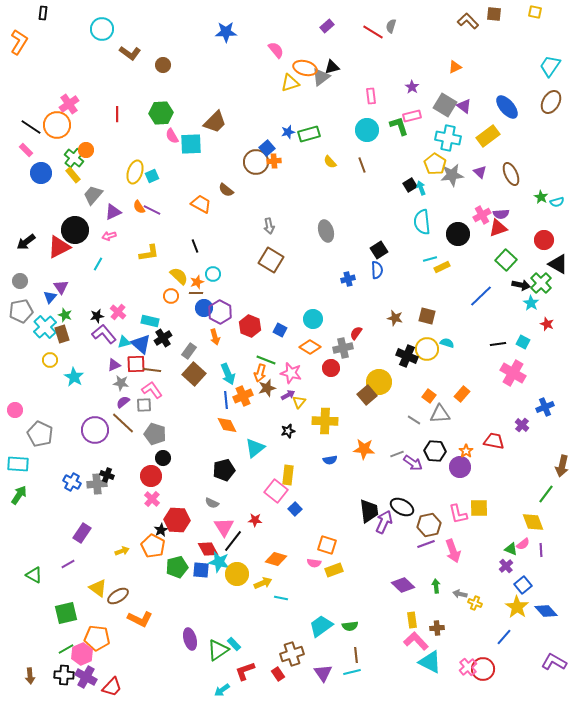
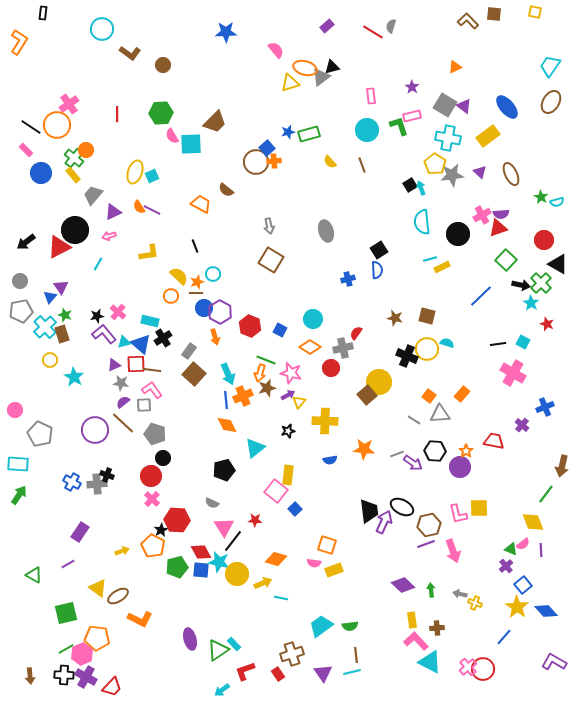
purple rectangle at (82, 533): moved 2 px left, 1 px up
red diamond at (208, 549): moved 7 px left, 3 px down
green arrow at (436, 586): moved 5 px left, 4 px down
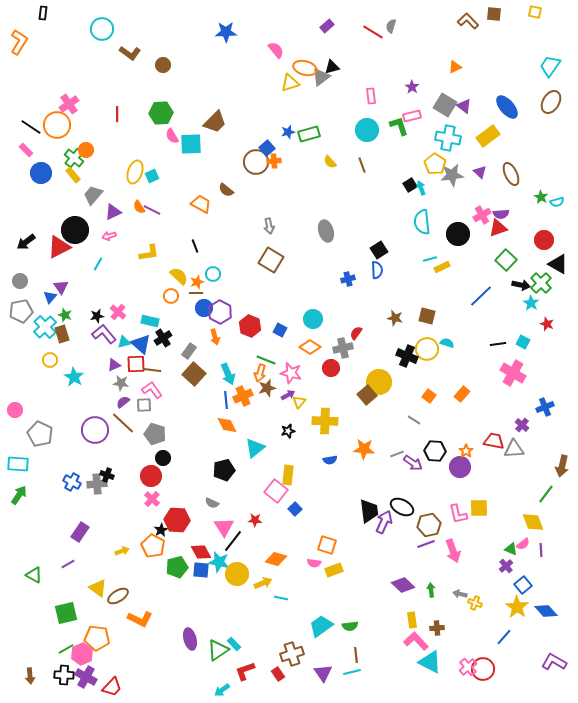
gray triangle at (440, 414): moved 74 px right, 35 px down
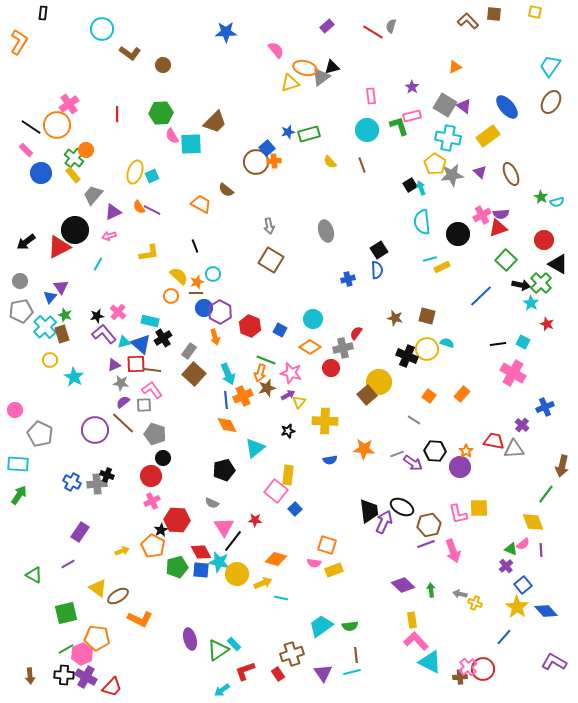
pink cross at (152, 499): moved 2 px down; rotated 21 degrees clockwise
brown cross at (437, 628): moved 23 px right, 49 px down
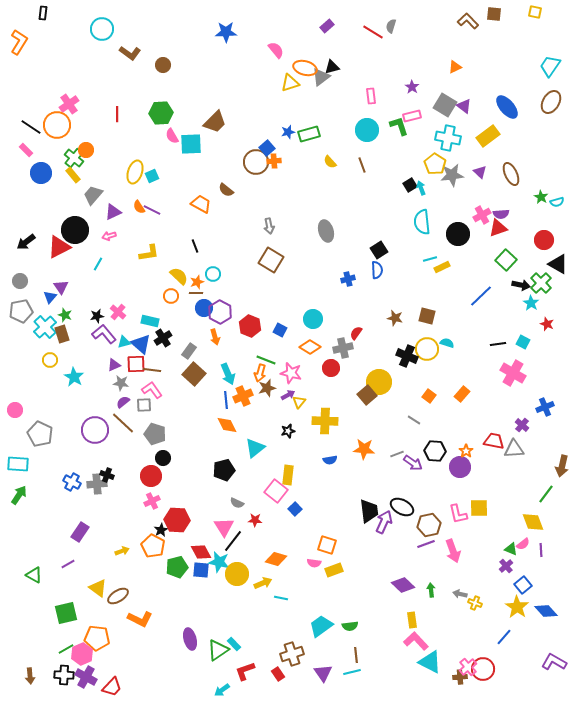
gray semicircle at (212, 503): moved 25 px right
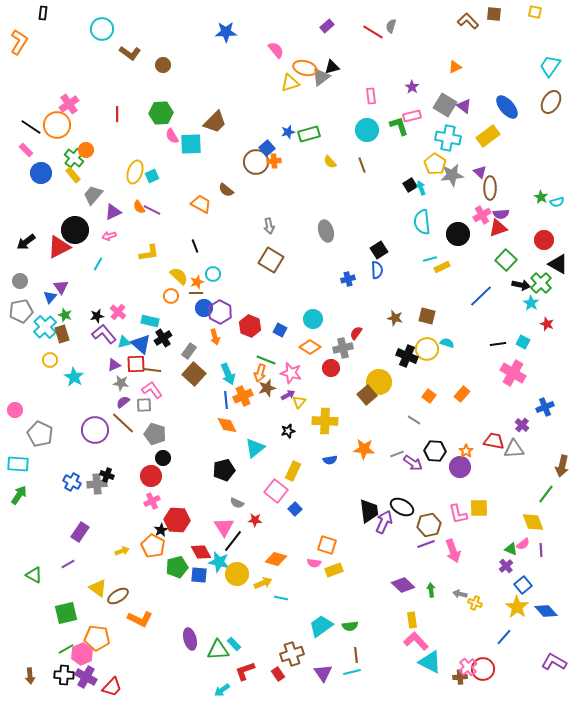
brown ellipse at (511, 174): moved 21 px left, 14 px down; rotated 25 degrees clockwise
yellow rectangle at (288, 475): moved 5 px right, 4 px up; rotated 18 degrees clockwise
blue square at (201, 570): moved 2 px left, 5 px down
green triangle at (218, 650): rotated 30 degrees clockwise
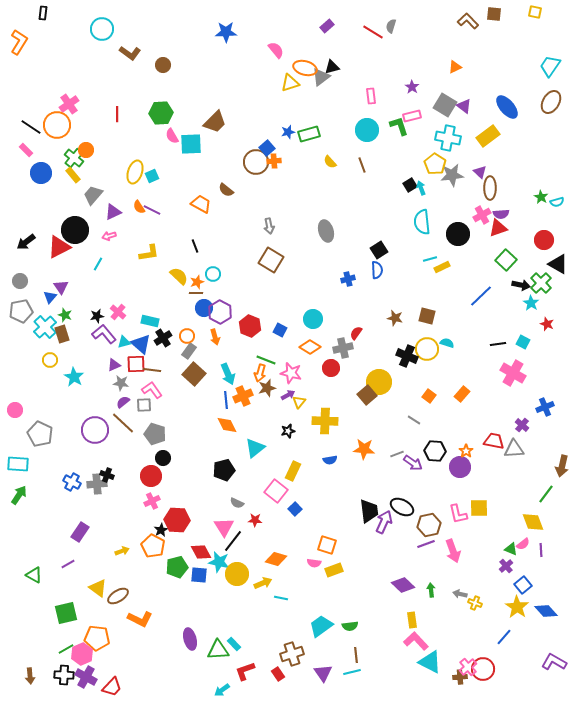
orange circle at (171, 296): moved 16 px right, 40 px down
